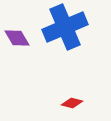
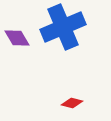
blue cross: moved 2 px left
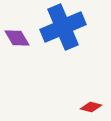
red diamond: moved 19 px right, 4 px down
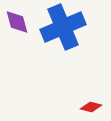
purple diamond: moved 16 px up; rotated 16 degrees clockwise
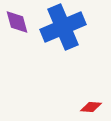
red diamond: rotated 10 degrees counterclockwise
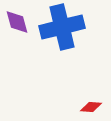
blue cross: moved 1 px left; rotated 9 degrees clockwise
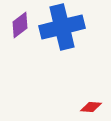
purple diamond: moved 3 px right, 3 px down; rotated 68 degrees clockwise
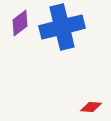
purple diamond: moved 2 px up
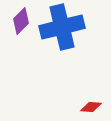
purple diamond: moved 1 px right, 2 px up; rotated 8 degrees counterclockwise
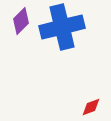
red diamond: rotated 25 degrees counterclockwise
